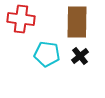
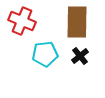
red cross: moved 1 px right, 2 px down; rotated 16 degrees clockwise
cyan pentagon: moved 2 px left; rotated 15 degrees counterclockwise
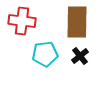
red cross: rotated 16 degrees counterclockwise
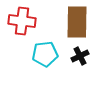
black cross: rotated 12 degrees clockwise
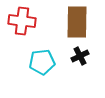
cyan pentagon: moved 3 px left, 8 px down
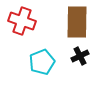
red cross: rotated 12 degrees clockwise
cyan pentagon: rotated 15 degrees counterclockwise
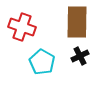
red cross: moved 6 px down
cyan pentagon: rotated 20 degrees counterclockwise
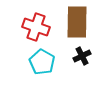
red cross: moved 14 px right
black cross: moved 2 px right
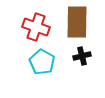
black cross: rotated 12 degrees clockwise
